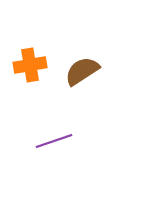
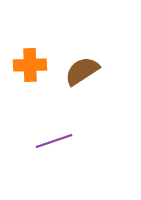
orange cross: rotated 8 degrees clockwise
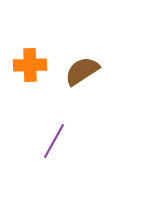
purple line: rotated 42 degrees counterclockwise
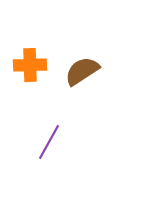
purple line: moved 5 px left, 1 px down
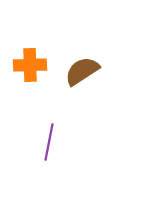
purple line: rotated 18 degrees counterclockwise
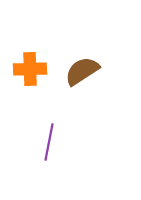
orange cross: moved 4 px down
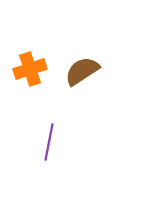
orange cross: rotated 16 degrees counterclockwise
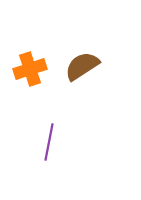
brown semicircle: moved 5 px up
